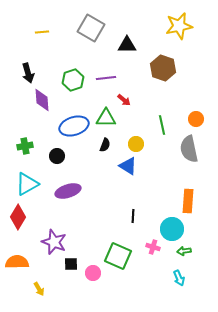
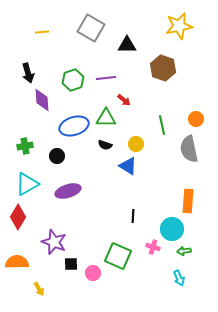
black semicircle: rotated 88 degrees clockwise
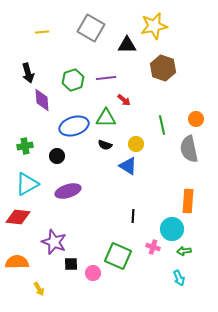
yellow star: moved 25 px left
red diamond: rotated 65 degrees clockwise
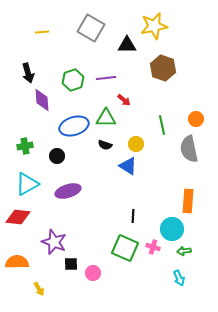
green square: moved 7 px right, 8 px up
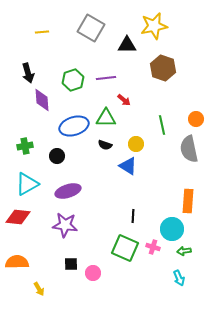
purple star: moved 11 px right, 17 px up; rotated 15 degrees counterclockwise
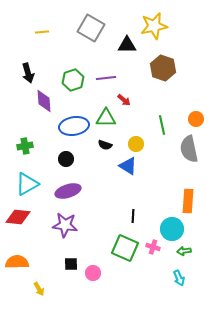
purple diamond: moved 2 px right, 1 px down
blue ellipse: rotated 8 degrees clockwise
black circle: moved 9 px right, 3 px down
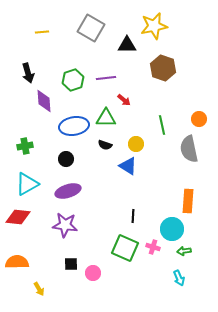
orange circle: moved 3 px right
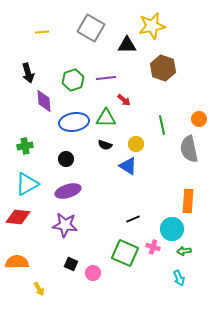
yellow star: moved 2 px left
blue ellipse: moved 4 px up
black line: moved 3 px down; rotated 64 degrees clockwise
green square: moved 5 px down
black square: rotated 24 degrees clockwise
